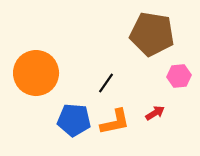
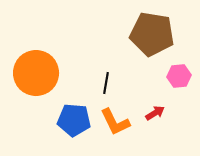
black line: rotated 25 degrees counterclockwise
orange L-shape: rotated 76 degrees clockwise
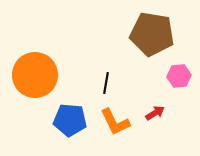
orange circle: moved 1 px left, 2 px down
blue pentagon: moved 4 px left
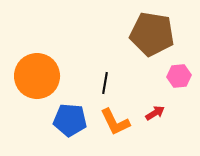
orange circle: moved 2 px right, 1 px down
black line: moved 1 px left
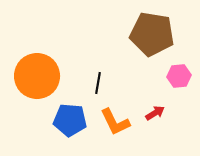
black line: moved 7 px left
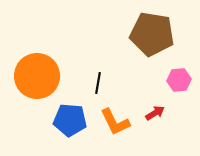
pink hexagon: moved 4 px down
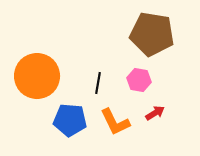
pink hexagon: moved 40 px left; rotated 15 degrees clockwise
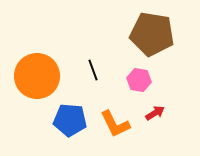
black line: moved 5 px left, 13 px up; rotated 30 degrees counterclockwise
orange L-shape: moved 2 px down
